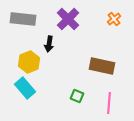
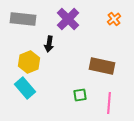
green square: moved 3 px right, 1 px up; rotated 32 degrees counterclockwise
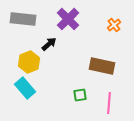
orange cross: moved 6 px down
black arrow: rotated 140 degrees counterclockwise
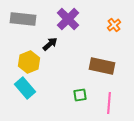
black arrow: moved 1 px right
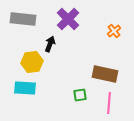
orange cross: moved 6 px down
black arrow: rotated 28 degrees counterclockwise
yellow hexagon: moved 3 px right; rotated 15 degrees clockwise
brown rectangle: moved 3 px right, 8 px down
cyan rectangle: rotated 45 degrees counterclockwise
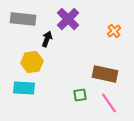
black arrow: moved 3 px left, 5 px up
cyan rectangle: moved 1 px left
pink line: rotated 40 degrees counterclockwise
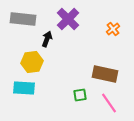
orange cross: moved 1 px left, 2 px up
